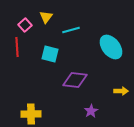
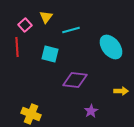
yellow cross: rotated 24 degrees clockwise
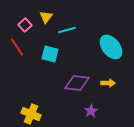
cyan line: moved 4 px left
red line: rotated 30 degrees counterclockwise
purple diamond: moved 2 px right, 3 px down
yellow arrow: moved 13 px left, 8 px up
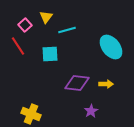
red line: moved 1 px right, 1 px up
cyan square: rotated 18 degrees counterclockwise
yellow arrow: moved 2 px left, 1 px down
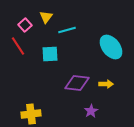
yellow cross: rotated 30 degrees counterclockwise
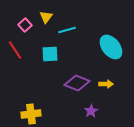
red line: moved 3 px left, 4 px down
purple diamond: rotated 15 degrees clockwise
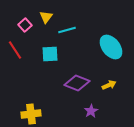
yellow arrow: moved 3 px right, 1 px down; rotated 24 degrees counterclockwise
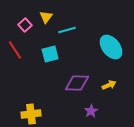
cyan square: rotated 12 degrees counterclockwise
purple diamond: rotated 20 degrees counterclockwise
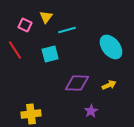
pink square: rotated 24 degrees counterclockwise
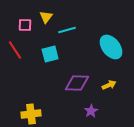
pink square: rotated 24 degrees counterclockwise
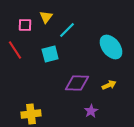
cyan line: rotated 30 degrees counterclockwise
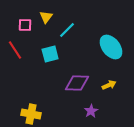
yellow cross: rotated 18 degrees clockwise
